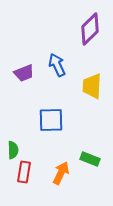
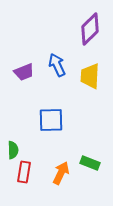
purple trapezoid: moved 1 px up
yellow trapezoid: moved 2 px left, 10 px up
green rectangle: moved 4 px down
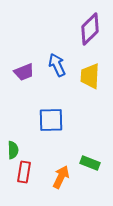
orange arrow: moved 4 px down
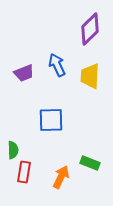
purple trapezoid: moved 1 px down
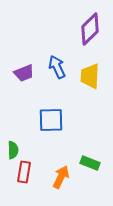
blue arrow: moved 2 px down
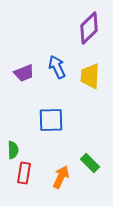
purple diamond: moved 1 px left, 1 px up
green rectangle: rotated 24 degrees clockwise
red rectangle: moved 1 px down
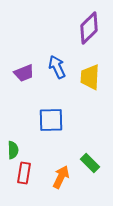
yellow trapezoid: moved 1 px down
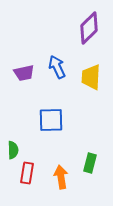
purple trapezoid: rotated 10 degrees clockwise
yellow trapezoid: moved 1 px right
green rectangle: rotated 60 degrees clockwise
red rectangle: moved 3 px right
orange arrow: rotated 35 degrees counterclockwise
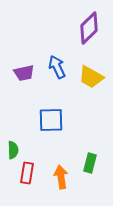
yellow trapezoid: rotated 64 degrees counterclockwise
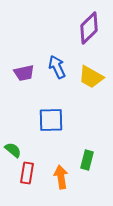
green semicircle: rotated 48 degrees counterclockwise
green rectangle: moved 3 px left, 3 px up
